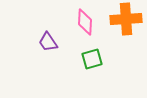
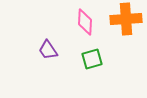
purple trapezoid: moved 8 px down
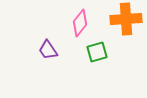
pink diamond: moved 5 px left, 1 px down; rotated 36 degrees clockwise
green square: moved 5 px right, 7 px up
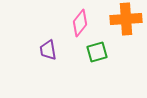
purple trapezoid: rotated 25 degrees clockwise
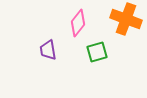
orange cross: rotated 24 degrees clockwise
pink diamond: moved 2 px left
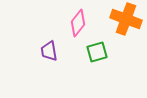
purple trapezoid: moved 1 px right, 1 px down
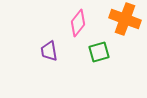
orange cross: moved 1 px left
green square: moved 2 px right
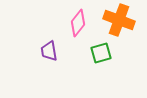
orange cross: moved 6 px left, 1 px down
green square: moved 2 px right, 1 px down
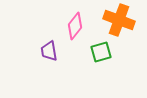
pink diamond: moved 3 px left, 3 px down
green square: moved 1 px up
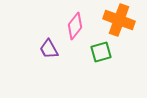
purple trapezoid: moved 2 px up; rotated 20 degrees counterclockwise
